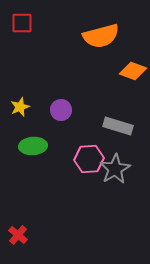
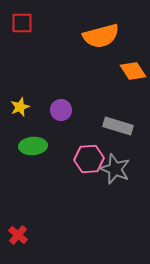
orange diamond: rotated 36 degrees clockwise
gray star: rotated 20 degrees counterclockwise
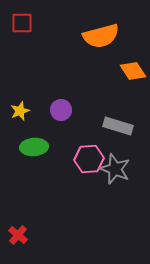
yellow star: moved 4 px down
green ellipse: moved 1 px right, 1 px down
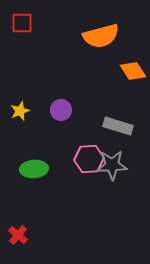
green ellipse: moved 22 px down
gray star: moved 3 px left, 4 px up; rotated 24 degrees counterclockwise
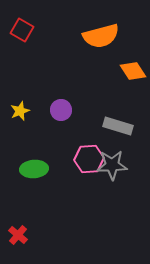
red square: moved 7 px down; rotated 30 degrees clockwise
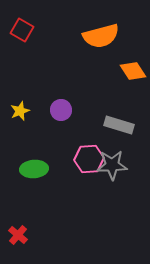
gray rectangle: moved 1 px right, 1 px up
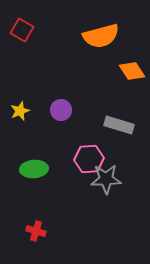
orange diamond: moved 1 px left
gray star: moved 6 px left, 14 px down
red cross: moved 18 px right, 4 px up; rotated 24 degrees counterclockwise
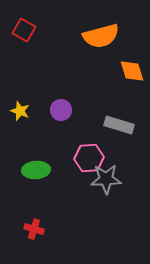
red square: moved 2 px right
orange diamond: rotated 16 degrees clockwise
yellow star: rotated 30 degrees counterclockwise
pink hexagon: moved 1 px up
green ellipse: moved 2 px right, 1 px down
red cross: moved 2 px left, 2 px up
